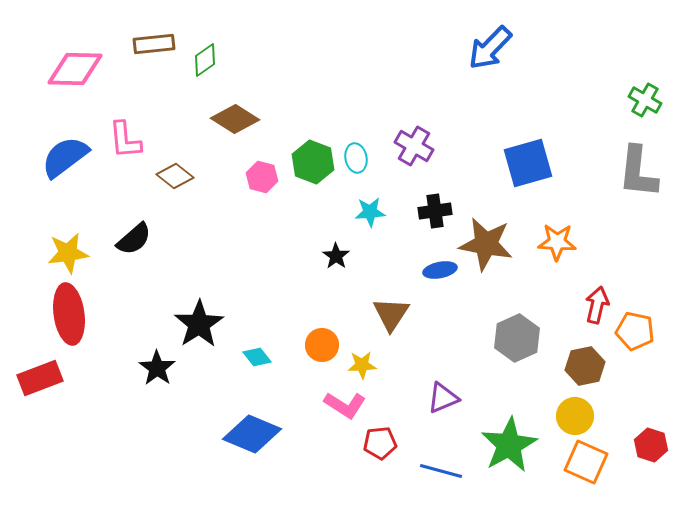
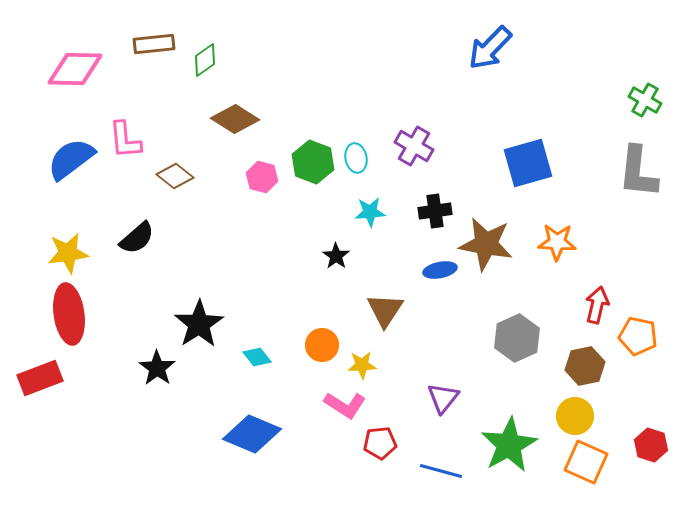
blue semicircle at (65, 157): moved 6 px right, 2 px down
black semicircle at (134, 239): moved 3 px right, 1 px up
brown triangle at (391, 314): moved 6 px left, 4 px up
orange pentagon at (635, 331): moved 3 px right, 5 px down
purple triangle at (443, 398): rotated 28 degrees counterclockwise
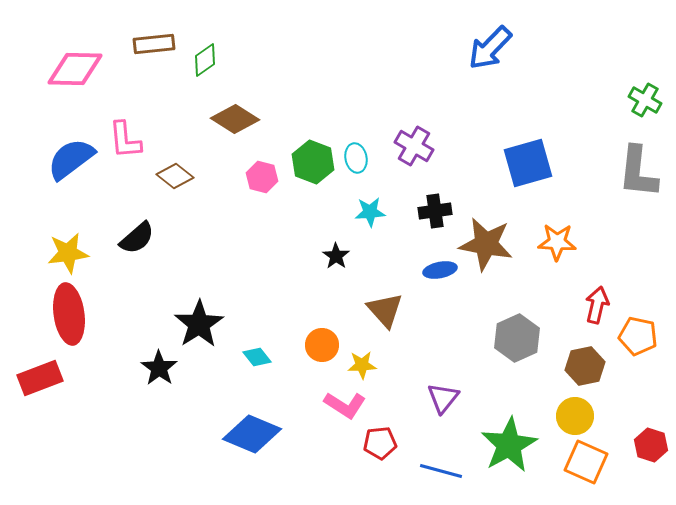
brown triangle at (385, 310): rotated 15 degrees counterclockwise
black star at (157, 368): moved 2 px right
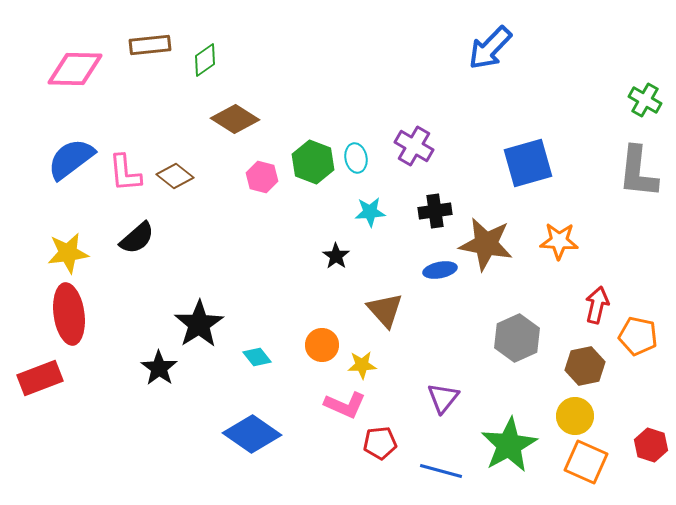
brown rectangle at (154, 44): moved 4 px left, 1 px down
pink L-shape at (125, 140): moved 33 px down
orange star at (557, 242): moved 2 px right, 1 px up
pink L-shape at (345, 405): rotated 9 degrees counterclockwise
blue diamond at (252, 434): rotated 12 degrees clockwise
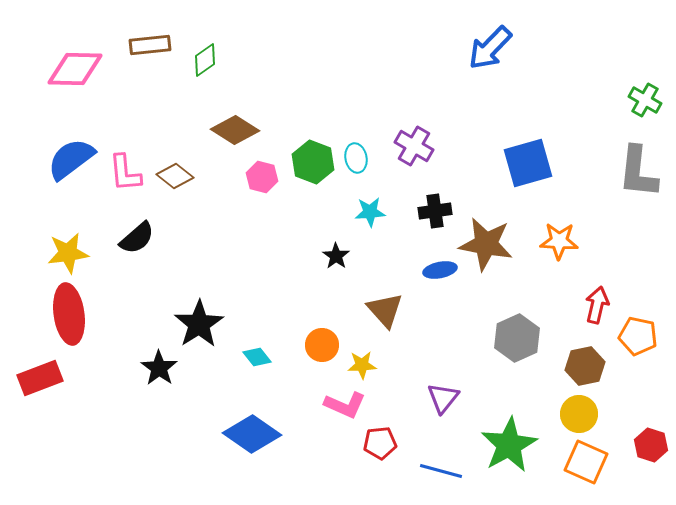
brown diamond at (235, 119): moved 11 px down
yellow circle at (575, 416): moved 4 px right, 2 px up
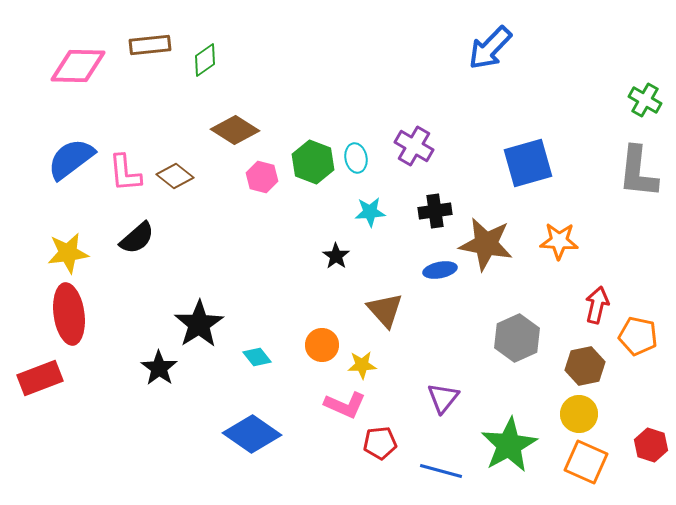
pink diamond at (75, 69): moved 3 px right, 3 px up
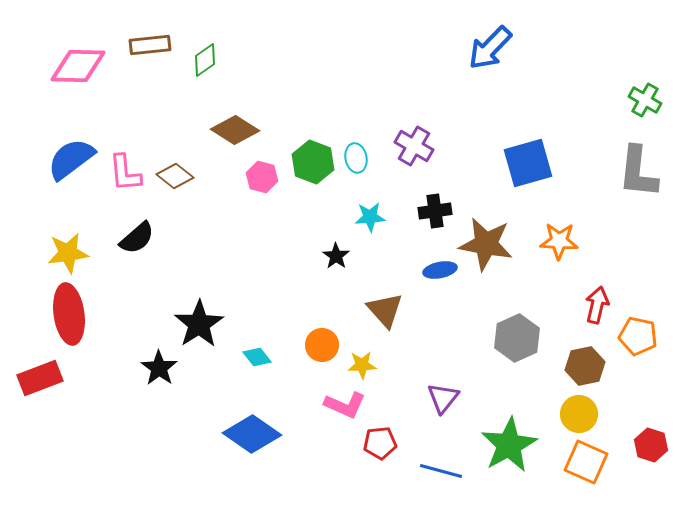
cyan star at (370, 212): moved 5 px down
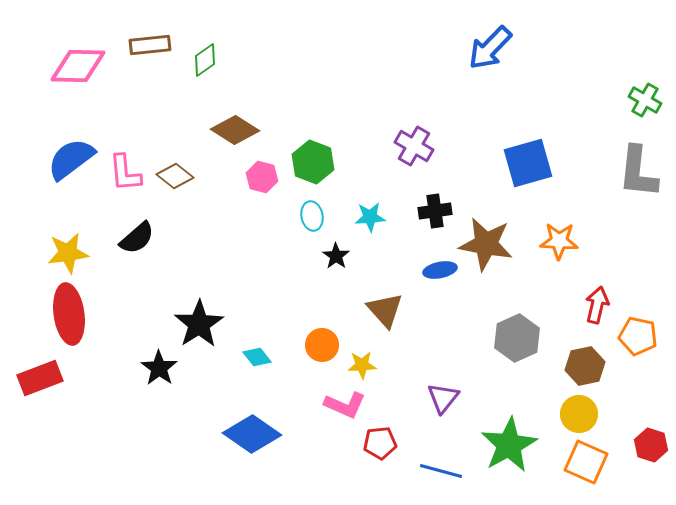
cyan ellipse at (356, 158): moved 44 px left, 58 px down
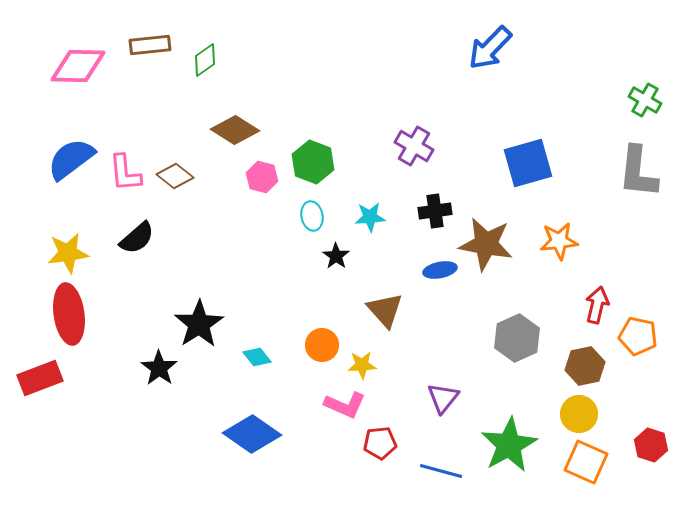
orange star at (559, 241): rotated 9 degrees counterclockwise
